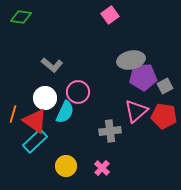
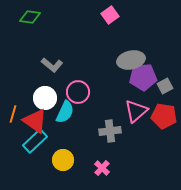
green diamond: moved 9 px right
yellow circle: moved 3 px left, 6 px up
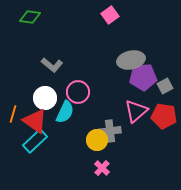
yellow circle: moved 34 px right, 20 px up
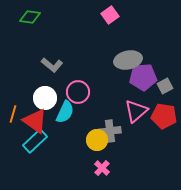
gray ellipse: moved 3 px left
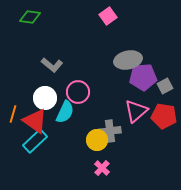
pink square: moved 2 px left, 1 px down
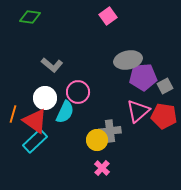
pink triangle: moved 2 px right
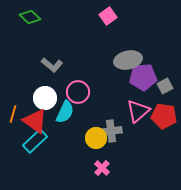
green diamond: rotated 35 degrees clockwise
gray cross: moved 1 px right
yellow circle: moved 1 px left, 2 px up
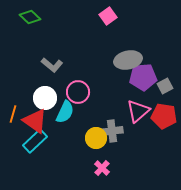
gray cross: moved 1 px right
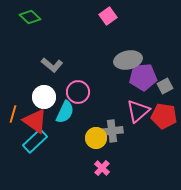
white circle: moved 1 px left, 1 px up
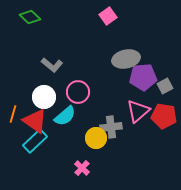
gray ellipse: moved 2 px left, 1 px up
cyan semicircle: moved 4 px down; rotated 25 degrees clockwise
gray cross: moved 1 px left, 4 px up
pink cross: moved 20 px left
